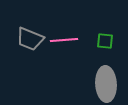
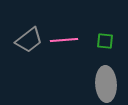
gray trapezoid: moved 1 px left, 1 px down; rotated 60 degrees counterclockwise
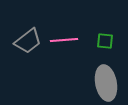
gray trapezoid: moved 1 px left, 1 px down
gray ellipse: moved 1 px up; rotated 8 degrees counterclockwise
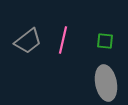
pink line: moved 1 px left; rotated 72 degrees counterclockwise
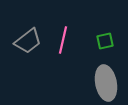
green square: rotated 18 degrees counterclockwise
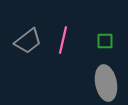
green square: rotated 12 degrees clockwise
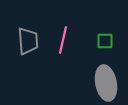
gray trapezoid: rotated 56 degrees counterclockwise
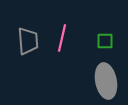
pink line: moved 1 px left, 2 px up
gray ellipse: moved 2 px up
